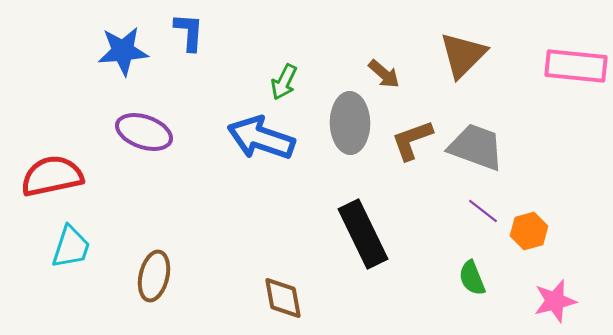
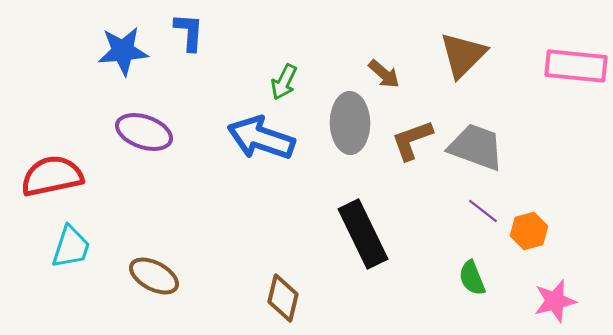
brown ellipse: rotated 75 degrees counterclockwise
brown diamond: rotated 24 degrees clockwise
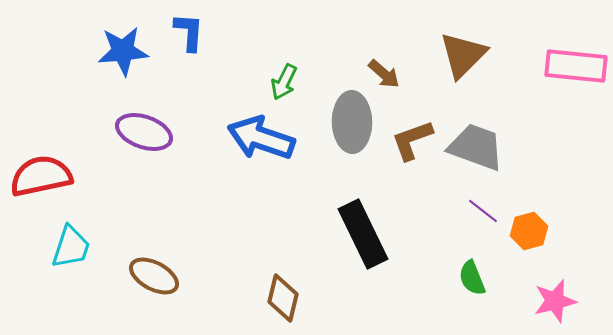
gray ellipse: moved 2 px right, 1 px up
red semicircle: moved 11 px left
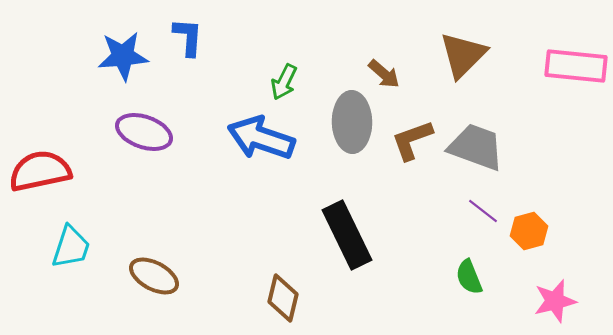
blue L-shape: moved 1 px left, 5 px down
blue star: moved 5 px down
red semicircle: moved 1 px left, 5 px up
black rectangle: moved 16 px left, 1 px down
green semicircle: moved 3 px left, 1 px up
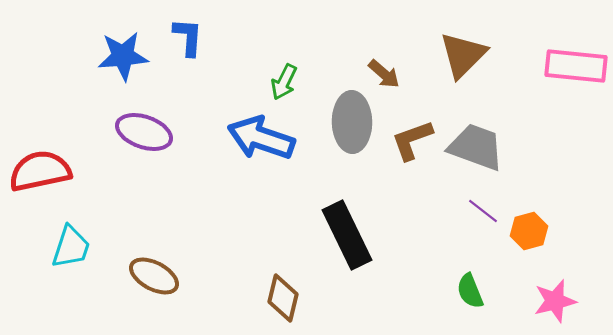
green semicircle: moved 1 px right, 14 px down
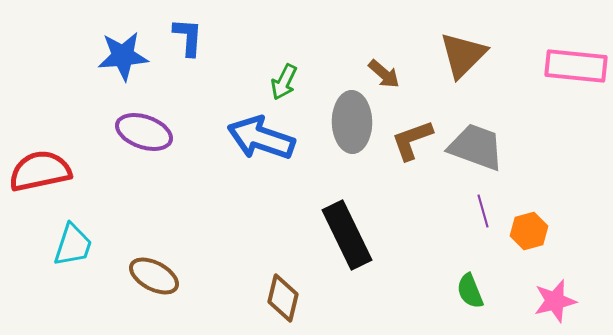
purple line: rotated 36 degrees clockwise
cyan trapezoid: moved 2 px right, 2 px up
